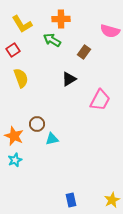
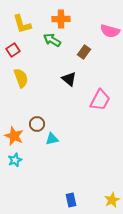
yellow L-shape: rotated 15 degrees clockwise
black triangle: rotated 49 degrees counterclockwise
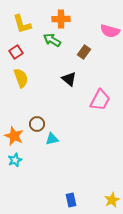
red square: moved 3 px right, 2 px down
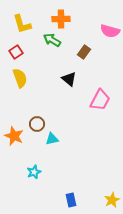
yellow semicircle: moved 1 px left
cyan star: moved 19 px right, 12 px down
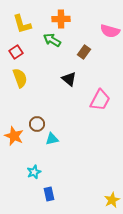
blue rectangle: moved 22 px left, 6 px up
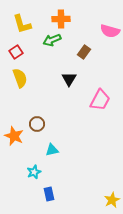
green arrow: rotated 54 degrees counterclockwise
black triangle: rotated 21 degrees clockwise
cyan triangle: moved 11 px down
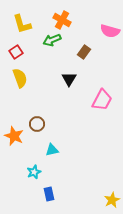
orange cross: moved 1 px right, 1 px down; rotated 30 degrees clockwise
pink trapezoid: moved 2 px right
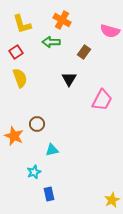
green arrow: moved 1 px left, 2 px down; rotated 24 degrees clockwise
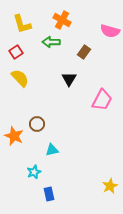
yellow semicircle: rotated 24 degrees counterclockwise
yellow star: moved 2 px left, 14 px up
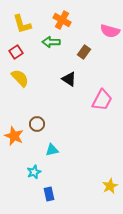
black triangle: rotated 28 degrees counterclockwise
